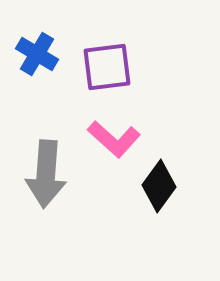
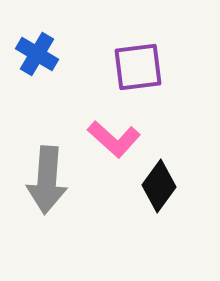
purple square: moved 31 px right
gray arrow: moved 1 px right, 6 px down
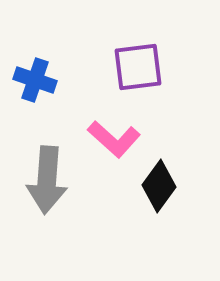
blue cross: moved 2 px left, 26 px down; rotated 12 degrees counterclockwise
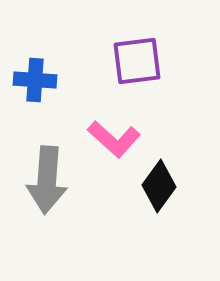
purple square: moved 1 px left, 6 px up
blue cross: rotated 15 degrees counterclockwise
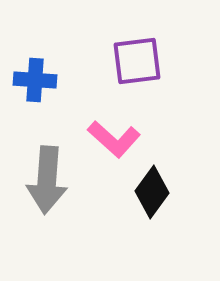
black diamond: moved 7 px left, 6 px down
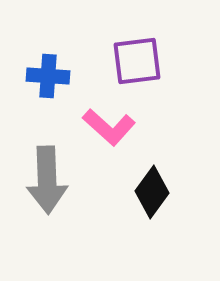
blue cross: moved 13 px right, 4 px up
pink L-shape: moved 5 px left, 12 px up
gray arrow: rotated 6 degrees counterclockwise
